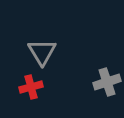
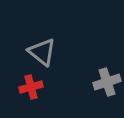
gray triangle: rotated 20 degrees counterclockwise
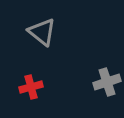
gray triangle: moved 20 px up
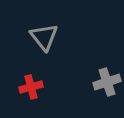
gray triangle: moved 2 px right, 5 px down; rotated 12 degrees clockwise
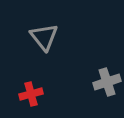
red cross: moved 7 px down
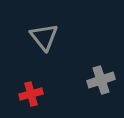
gray cross: moved 6 px left, 2 px up
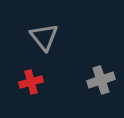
red cross: moved 12 px up
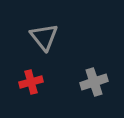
gray cross: moved 7 px left, 2 px down
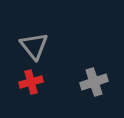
gray triangle: moved 10 px left, 9 px down
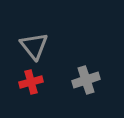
gray cross: moved 8 px left, 2 px up
